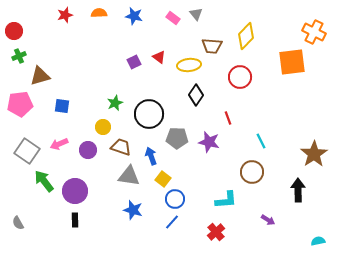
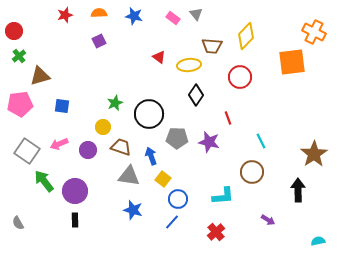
green cross at (19, 56): rotated 16 degrees counterclockwise
purple square at (134, 62): moved 35 px left, 21 px up
blue circle at (175, 199): moved 3 px right
cyan L-shape at (226, 200): moved 3 px left, 4 px up
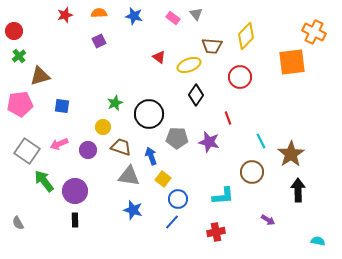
yellow ellipse at (189, 65): rotated 15 degrees counterclockwise
brown star at (314, 154): moved 23 px left
red cross at (216, 232): rotated 30 degrees clockwise
cyan semicircle at (318, 241): rotated 24 degrees clockwise
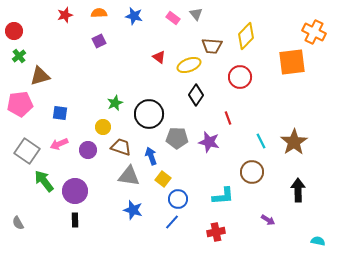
blue square at (62, 106): moved 2 px left, 7 px down
brown star at (291, 154): moved 3 px right, 12 px up
